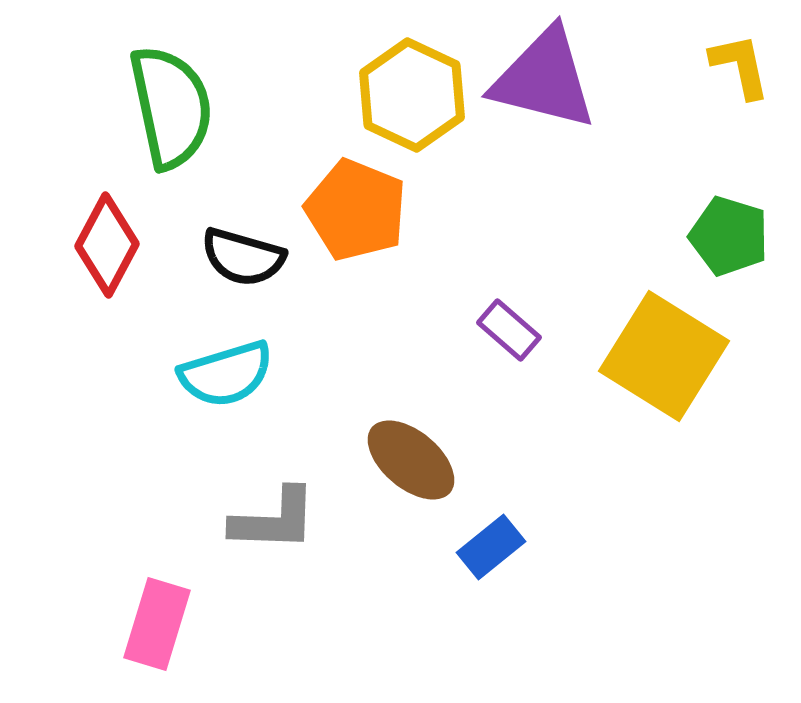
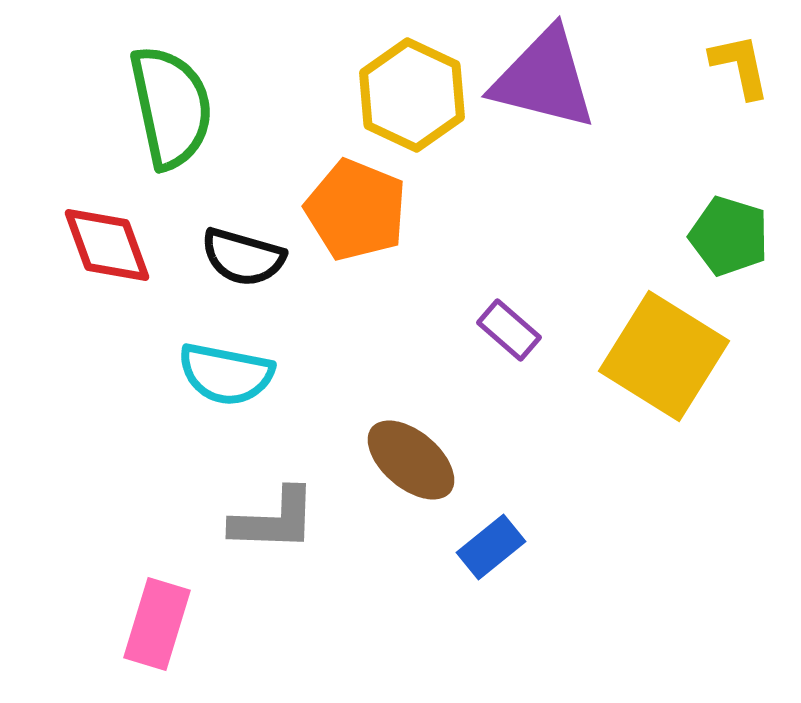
red diamond: rotated 48 degrees counterclockwise
cyan semicircle: rotated 28 degrees clockwise
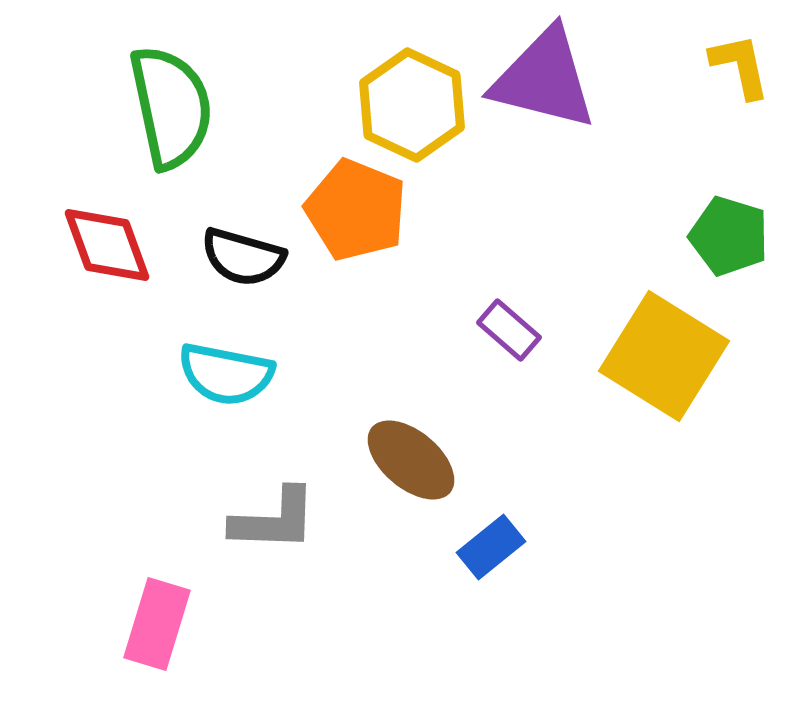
yellow hexagon: moved 10 px down
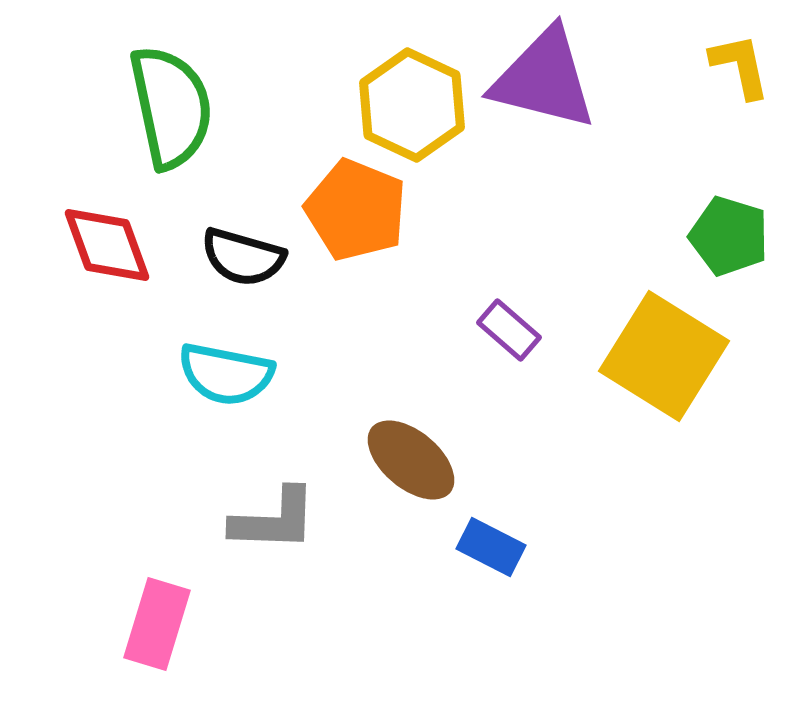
blue rectangle: rotated 66 degrees clockwise
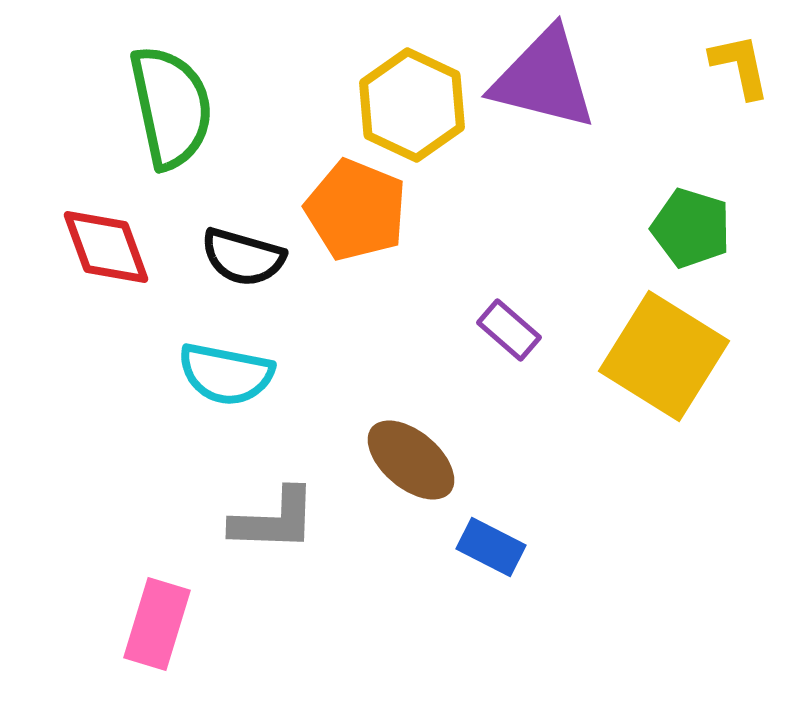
green pentagon: moved 38 px left, 8 px up
red diamond: moved 1 px left, 2 px down
